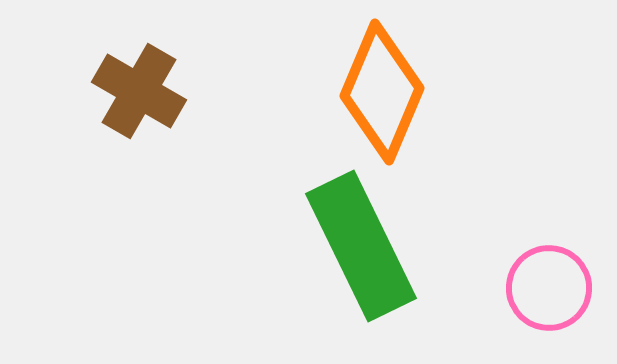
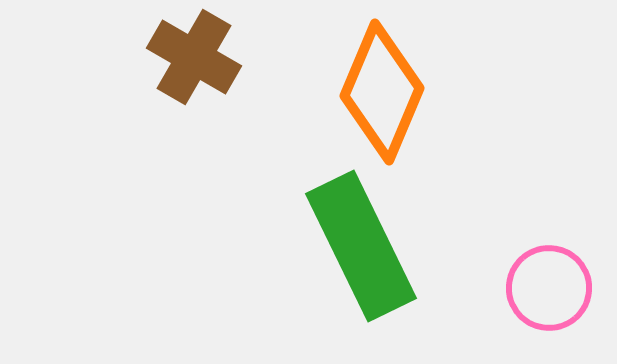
brown cross: moved 55 px right, 34 px up
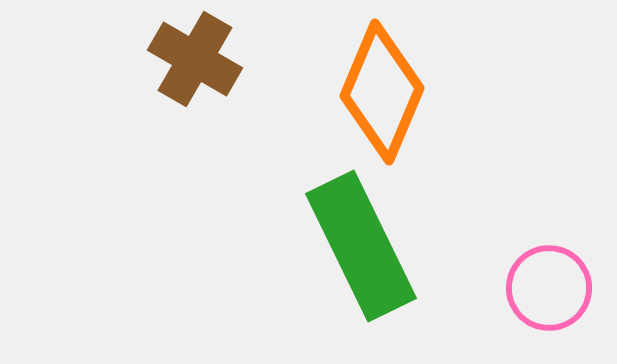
brown cross: moved 1 px right, 2 px down
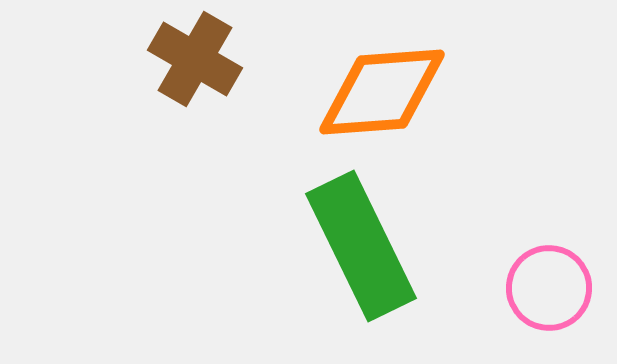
orange diamond: rotated 63 degrees clockwise
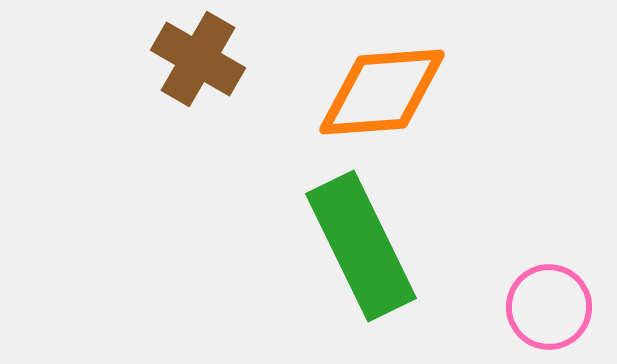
brown cross: moved 3 px right
pink circle: moved 19 px down
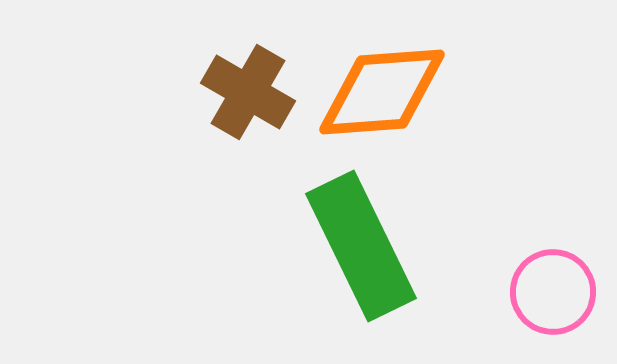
brown cross: moved 50 px right, 33 px down
pink circle: moved 4 px right, 15 px up
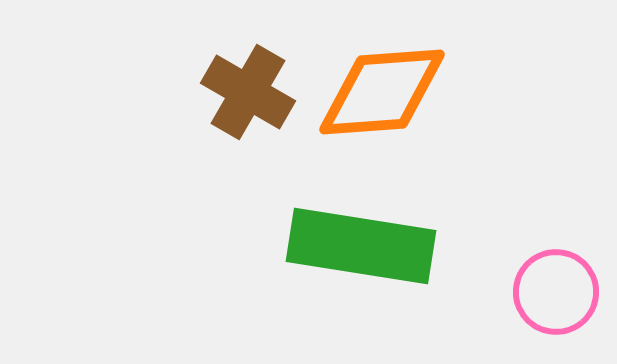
green rectangle: rotated 55 degrees counterclockwise
pink circle: moved 3 px right
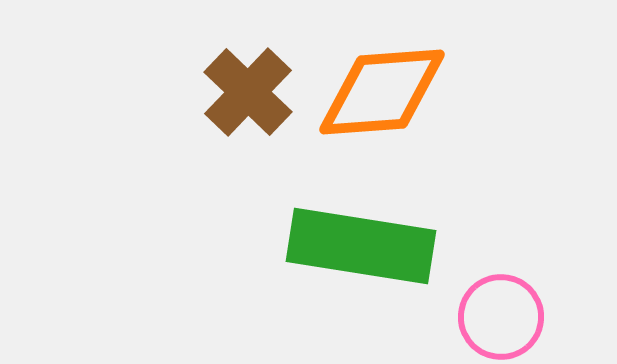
brown cross: rotated 14 degrees clockwise
pink circle: moved 55 px left, 25 px down
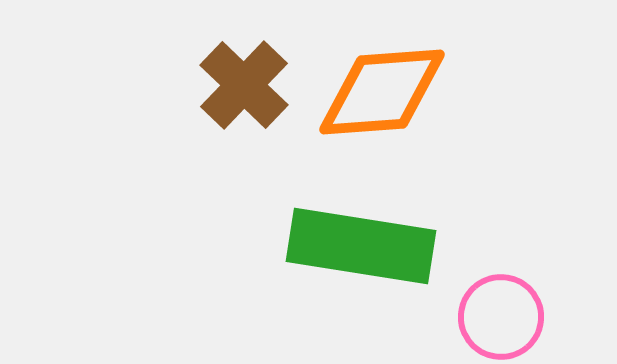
brown cross: moved 4 px left, 7 px up
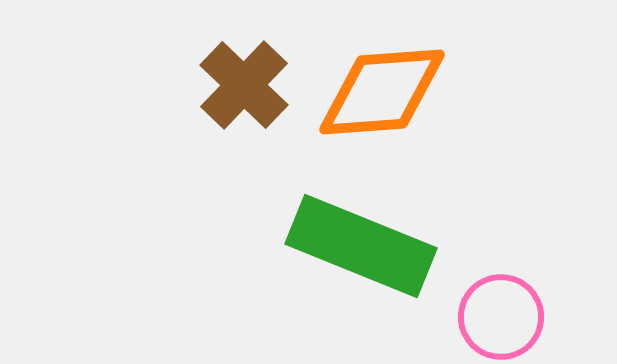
green rectangle: rotated 13 degrees clockwise
